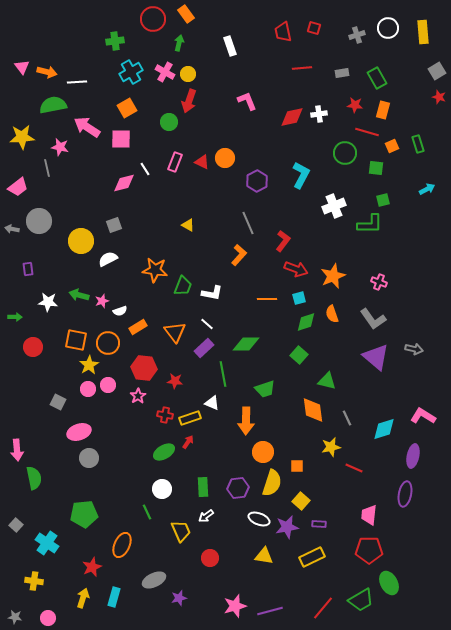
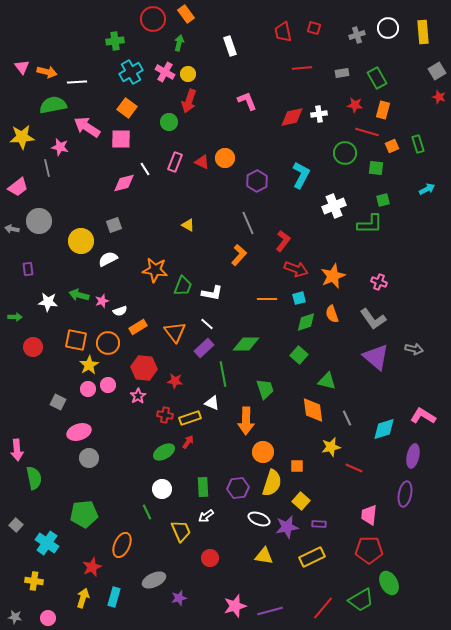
orange square at (127, 108): rotated 24 degrees counterclockwise
green trapezoid at (265, 389): rotated 90 degrees counterclockwise
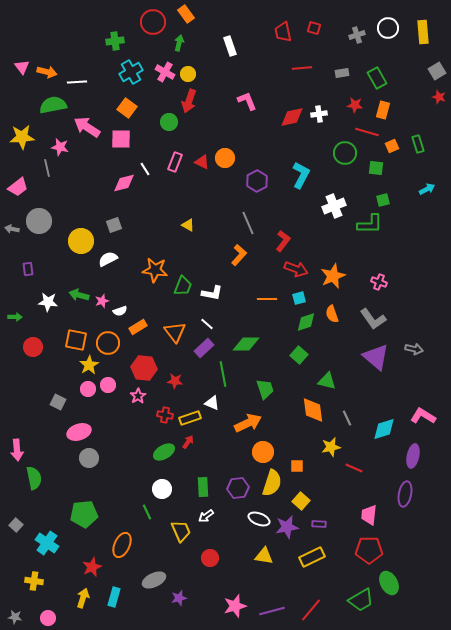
red circle at (153, 19): moved 3 px down
orange arrow at (246, 421): moved 2 px right, 2 px down; rotated 116 degrees counterclockwise
red line at (323, 608): moved 12 px left, 2 px down
purple line at (270, 611): moved 2 px right
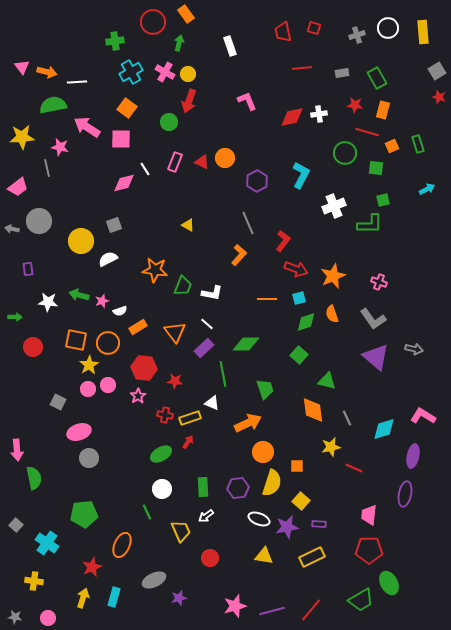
green ellipse at (164, 452): moved 3 px left, 2 px down
